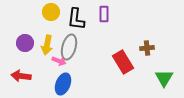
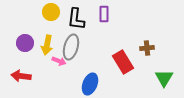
gray ellipse: moved 2 px right
blue ellipse: moved 27 px right
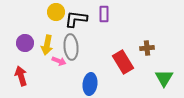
yellow circle: moved 5 px right
black L-shape: rotated 90 degrees clockwise
gray ellipse: rotated 20 degrees counterclockwise
red arrow: rotated 66 degrees clockwise
blue ellipse: rotated 15 degrees counterclockwise
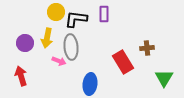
yellow arrow: moved 7 px up
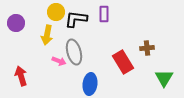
yellow arrow: moved 3 px up
purple circle: moved 9 px left, 20 px up
gray ellipse: moved 3 px right, 5 px down; rotated 10 degrees counterclockwise
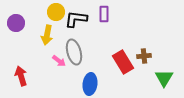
brown cross: moved 3 px left, 8 px down
pink arrow: rotated 16 degrees clockwise
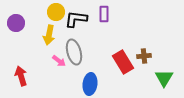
yellow arrow: moved 2 px right
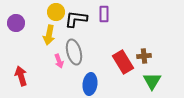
pink arrow: rotated 32 degrees clockwise
green triangle: moved 12 px left, 3 px down
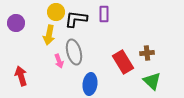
brown cross: moved 3 px right, 3 px up
green triangle: rotated 18 degrees counterclockwise
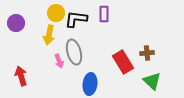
yellow circle: moved 1 px down
